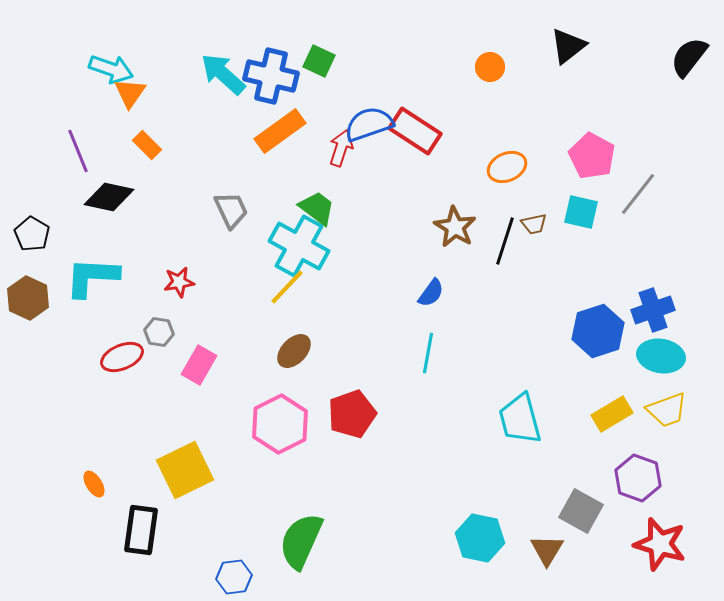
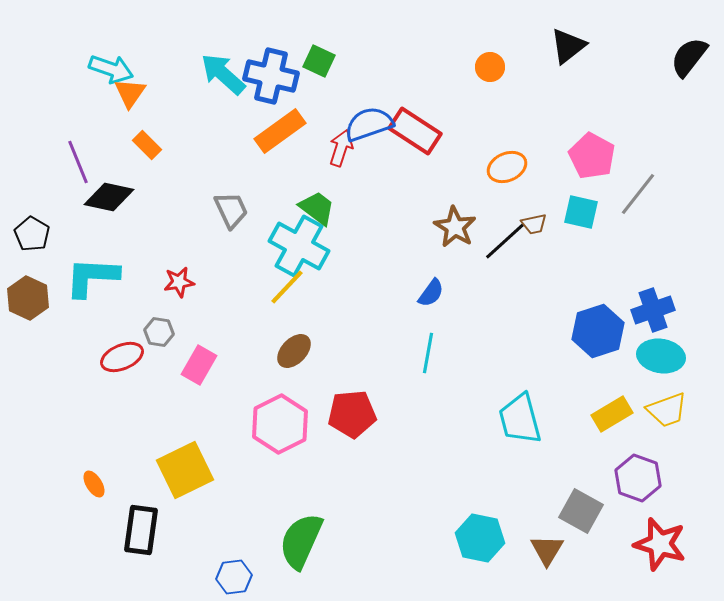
purple line at (78, 151): moved 11 px down
black line at (505, 241): rotated 30 degrees clockwise
red pentagon at (352, 414): rotated 15 degrees clockwise
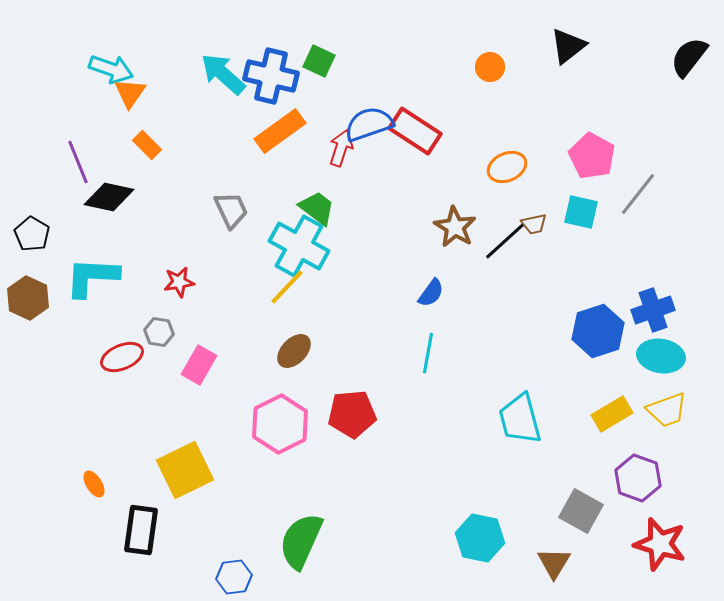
brown triangle at (547, 550): moved 7 px right, 13 px down
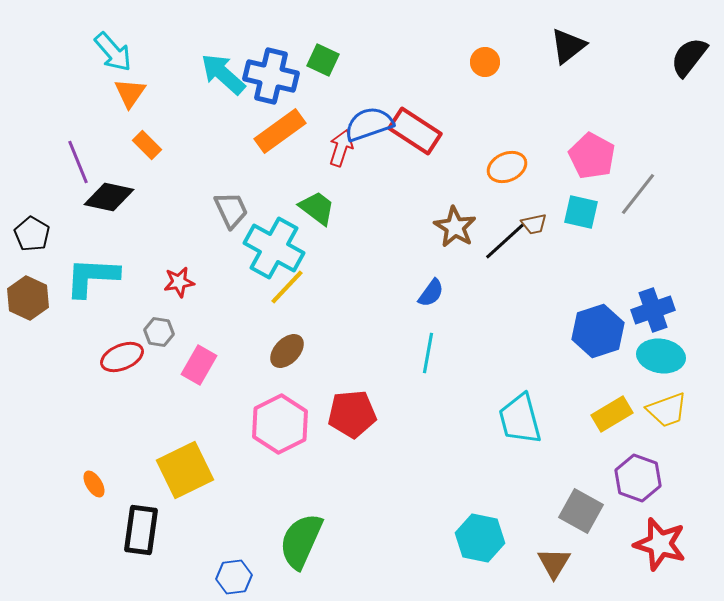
green square at (319, 61): moved 4 px right, 1 px up
orange circle at (490, 67): moved 5 px left, 5 px up
cyan arrow at (111, 69): moved 2 px right, 17 px up; rotated 30 degrees clockwise
cyan cross at (299, 246): moved 25 px left, 2 px down
brown ellipse at (294, 351): moved 7 px left
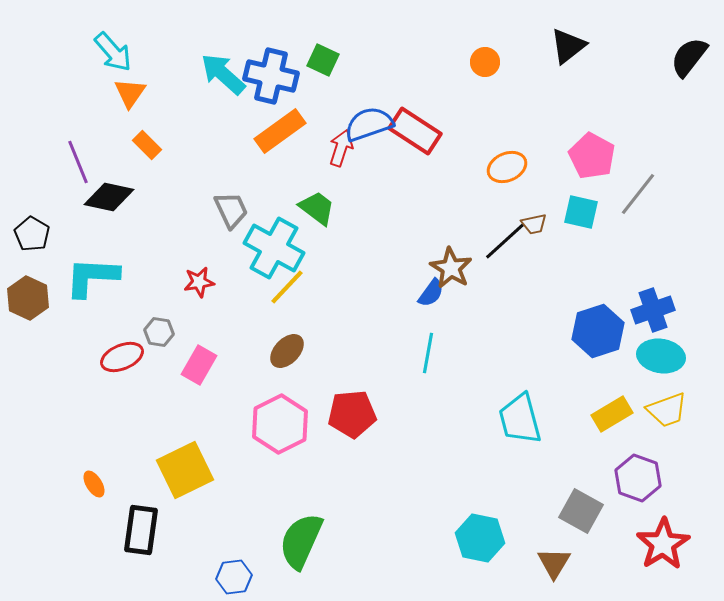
brown star at (455, 227): moved 4 px left, 41 px down
red star at (179, 282): moved 20 px right
red star at (660, 544): moved 3 px right; rotated 24 degrees clockwise
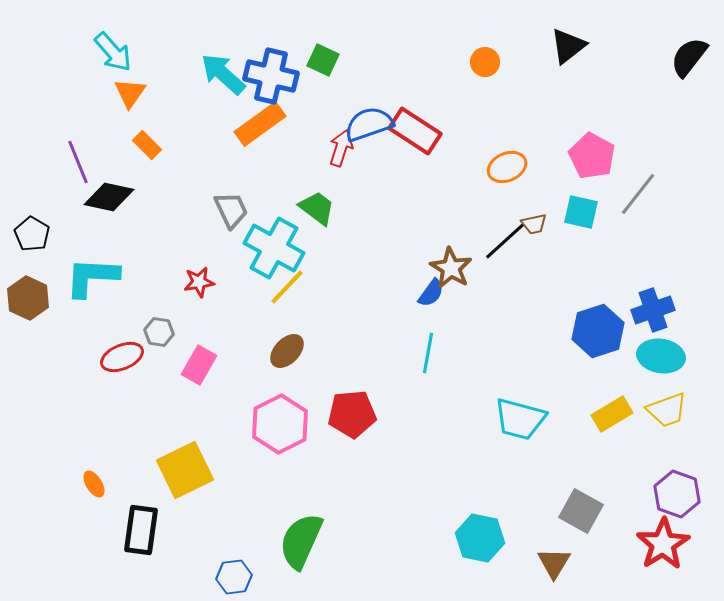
orange rectangle at (280, 131): moved 20 px left, 7 px up
cyan trapezoid at (520, 419): rotated 60 degrees counterclockwise
purple hexagon at (638, 478): moved 39 px right, 16 px down
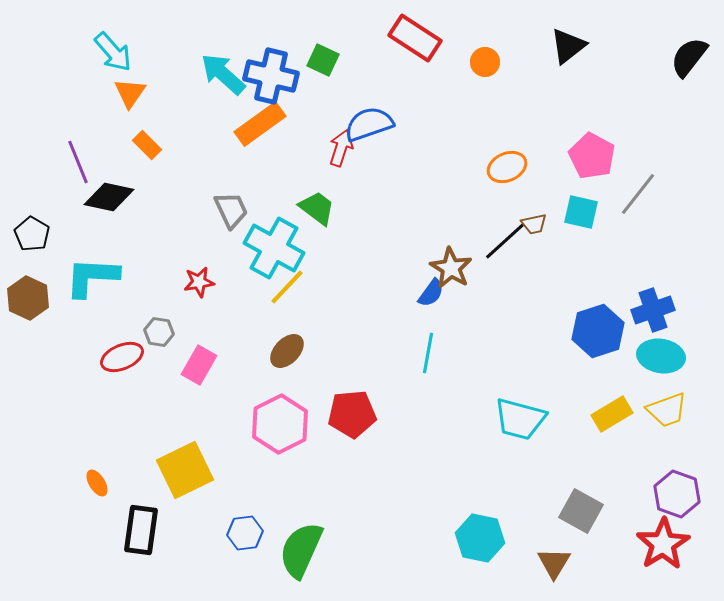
red rectangle at (415, 131): moved 93 px up
orange ellipse at (94, 484): moved 3 px right, 1 px up
green semicircle at (301, 541): moved 9 px down
blue hexagon at (234, 577): moved 11 px right, 44 px up
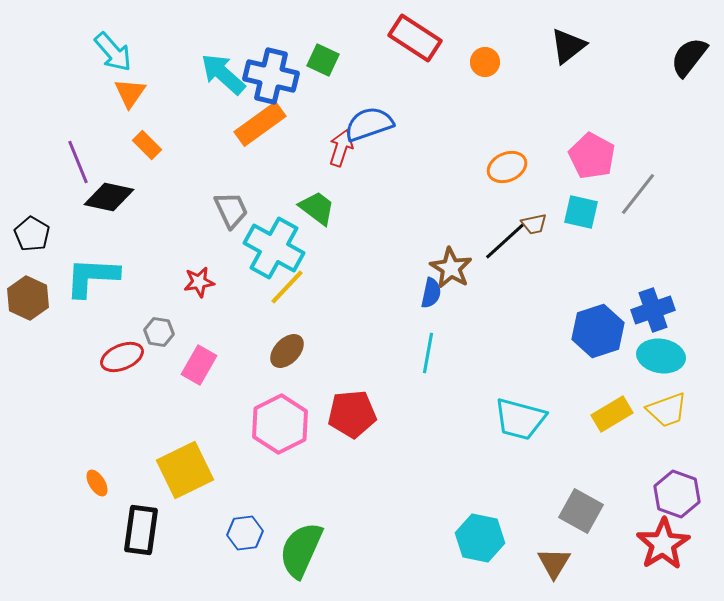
blue semicircle at (431, 293): rotated 24 degrees counterclockwise
